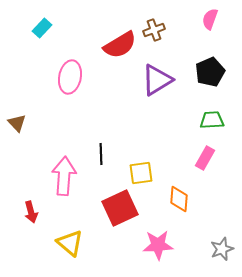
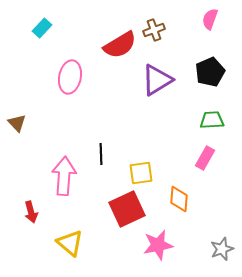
red square: moved 7 px right, 1 px down
pink star: rotated 8 degrees counterclockwise
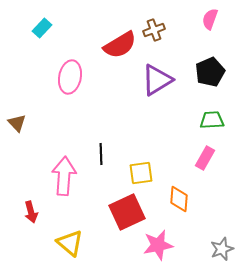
red square: moved 3 px down
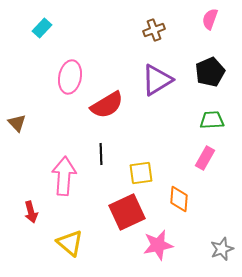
red semicircle: moved 13 px left, 60 px down
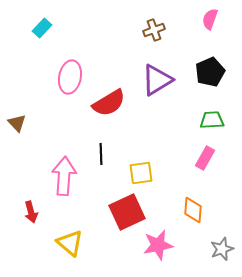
red semicircle: moved 2 px right, 2 px up
orange diamond: moved 14 px right, 11 px down
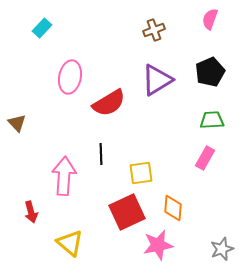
orange diamond: moved 20 px left, 2 px up
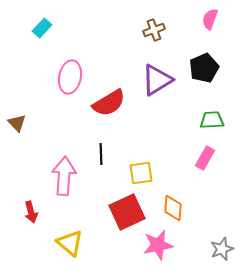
black pentagon: moved 6 px left, 4 px up
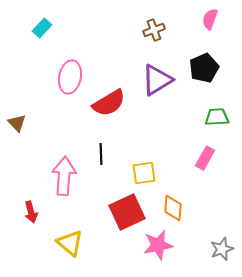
green trapezoid: moved 5 px right, 3 px up
yellow square: moved 3 px right
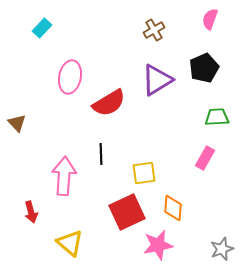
brown cross: rotated 10 degrees counterclockwise
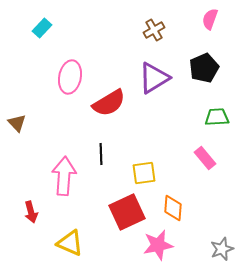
purple triangle: moved 3 px left, 2 px up
pink rectangle: rotated 70 degrees counterclockwise
yellow triangle: rotated 16 degrees counterclockwise
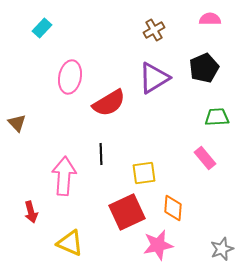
pink semicircle: rotated 70 degrees clockwise
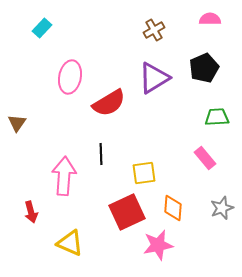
brown triangle: rotated 18 degrees clockwise
gray star: moved 41 px up
